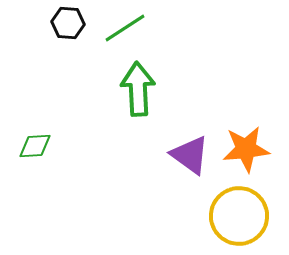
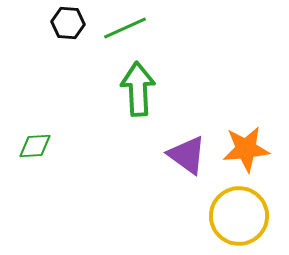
green line: rotated 9 degrees clockwise
purple triangle: moved 3 px left
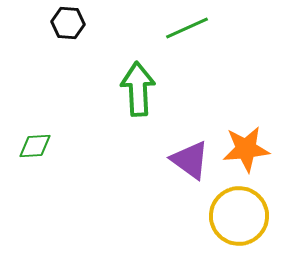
green line: moved 62 px right
purple triangle: moved 3 px right, 5 px down
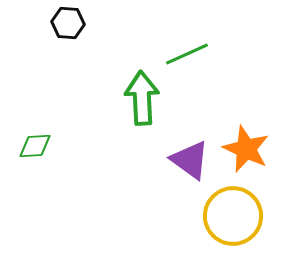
green line: moved 26 px down
green arrow: moved 4 px right, 9 px down
orange star: rotated 30 degrees clockwise
yellow circle: moved 6 px left
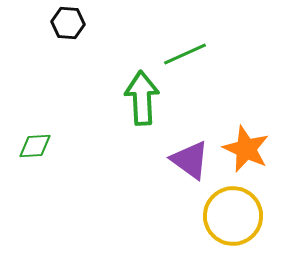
green line: moved 2 px left
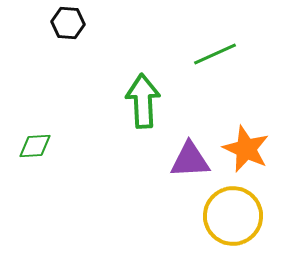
green line: moved 30 px right
green arrow: moved 1 px right, 3 px down
purple triangle: rotated 39 degrees counterclockwise
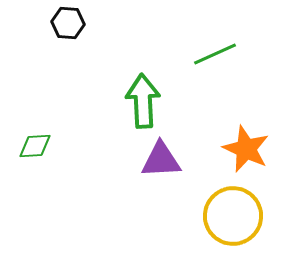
purple triangle: moved 29 px left
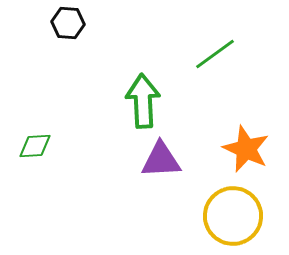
green line: rotated 12 degrees counterclockwise
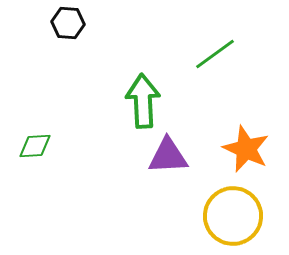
purple triangle: moved 7 px right, 4 px up
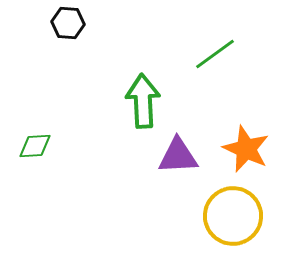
purple triangle: moved 10 px right
